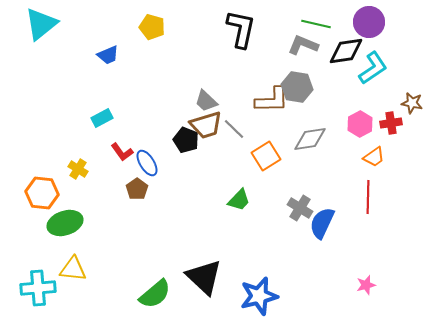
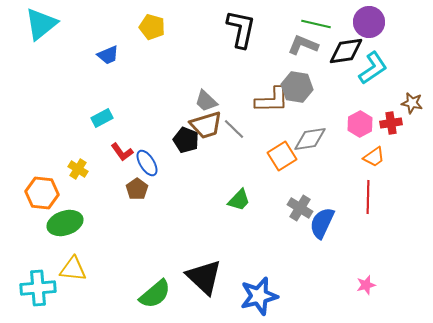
orange square: moved 16 px right
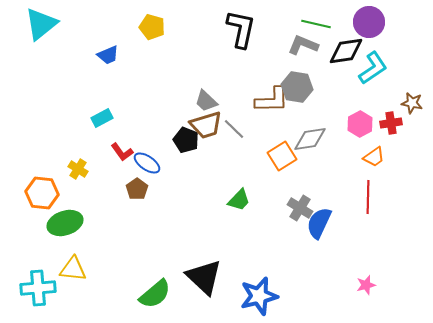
blue ellipse: rotated 24 degrees counterclockwise
blue semicircle: moved 3 px left
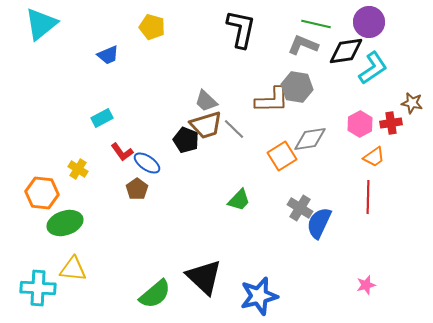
cyan cross: rotated 8 degrees clockwise
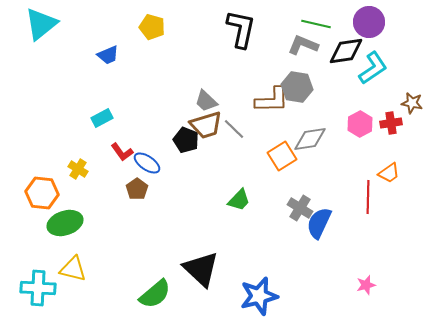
orange trapezoid: moved 15 px right, 16 px down
yellow triangle: rotated 8 degrees clockwise
black triangle: moved 3 px left, 8 px up
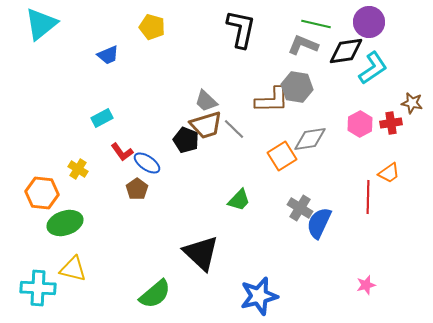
black triangle: moved 16 px up
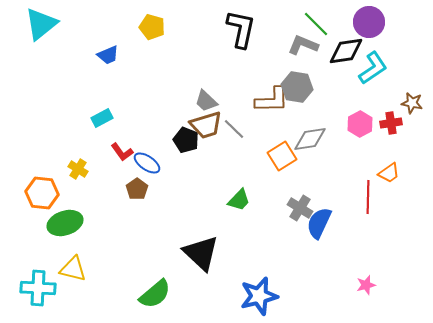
green line: rotated 32 degrees clockwise
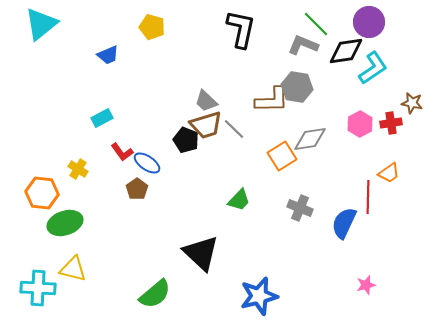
gray cross: rotated 10 degrees counterclockwise
blue semicircle: moved 25 px right
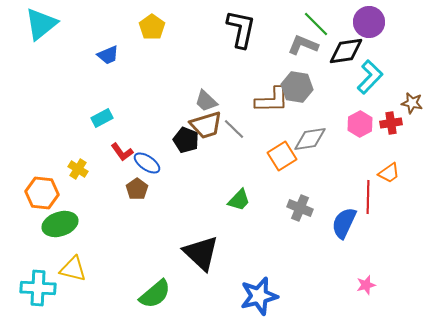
yellow pentagon: rotated 20 degrees clockwise
cyan L-shape: moved 3 px left, 9 px down; rotated 12 degrees counterclockwise
green ellipse: moved 5 px left, 1 px down
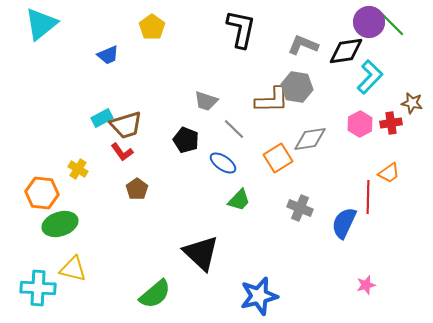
green line: moved 76 px right
gray trapezoid: rotated 25 degrees counterclockwise
brown trapezoid: moved 80 px left
orange square: moved 4 px left, 2 px down
blue ellipse: moved 76 px right
